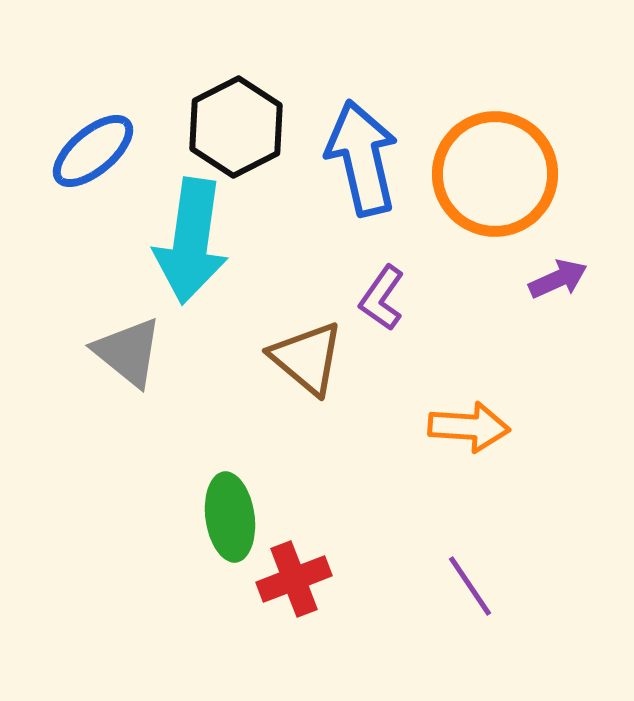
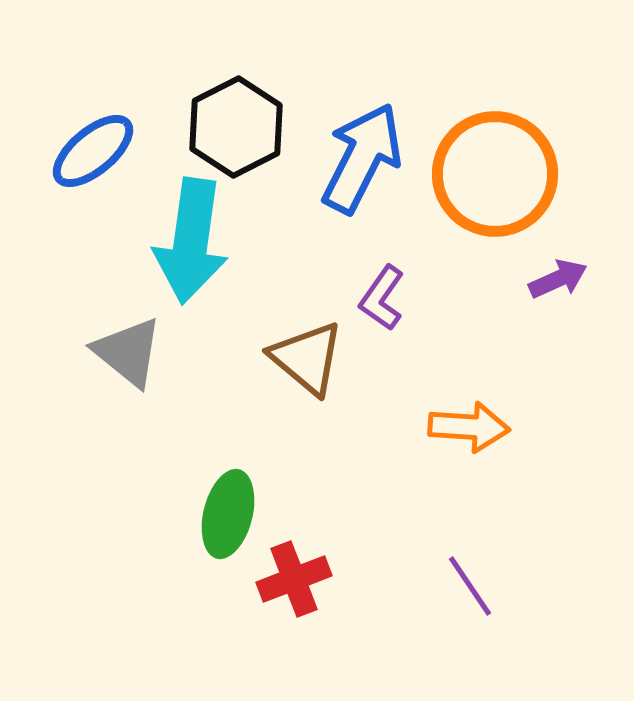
blue arrow: rotated 40 degrees clockwise
green ellipse: moved 2 px left, 3 px up; rotated 22 degrees clockwise
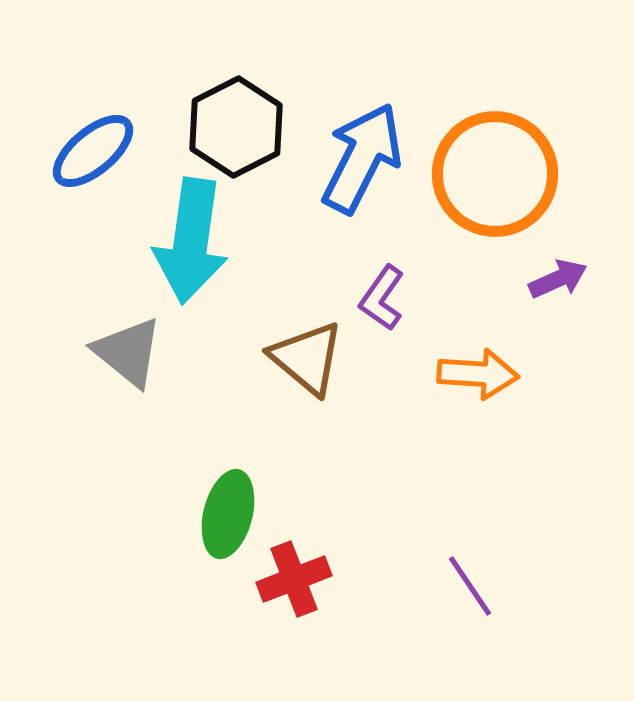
orange arrow: moved 9 px right, 53 px up
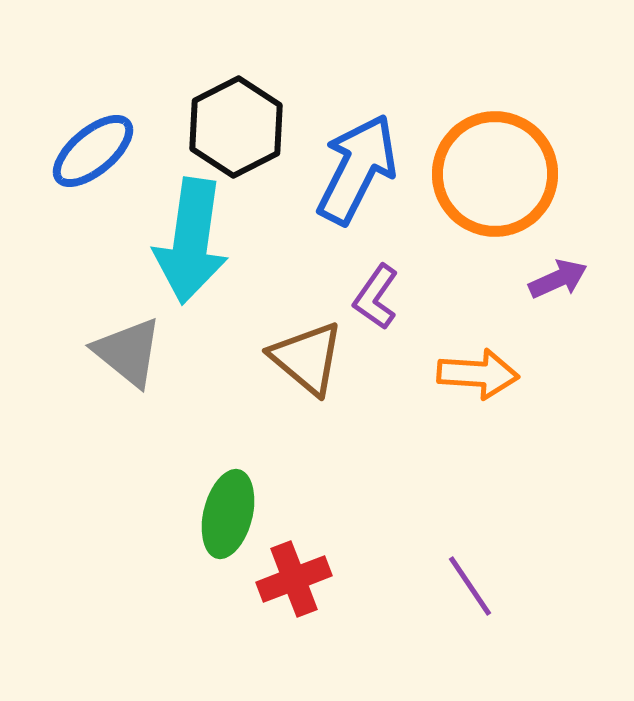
blue arrow: moved 5 px left, 11 px down
purple L-shape: moved 6 px left, 1 px up
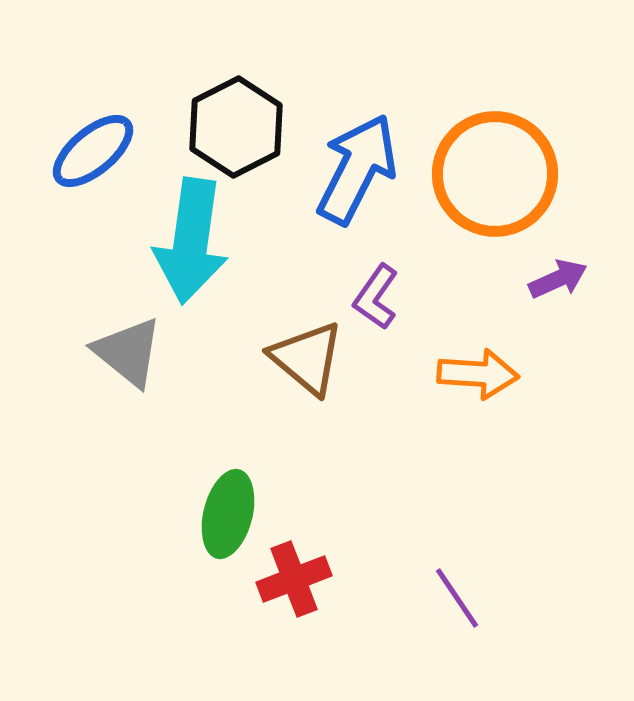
purple line: moved 13 px left, 12 px down
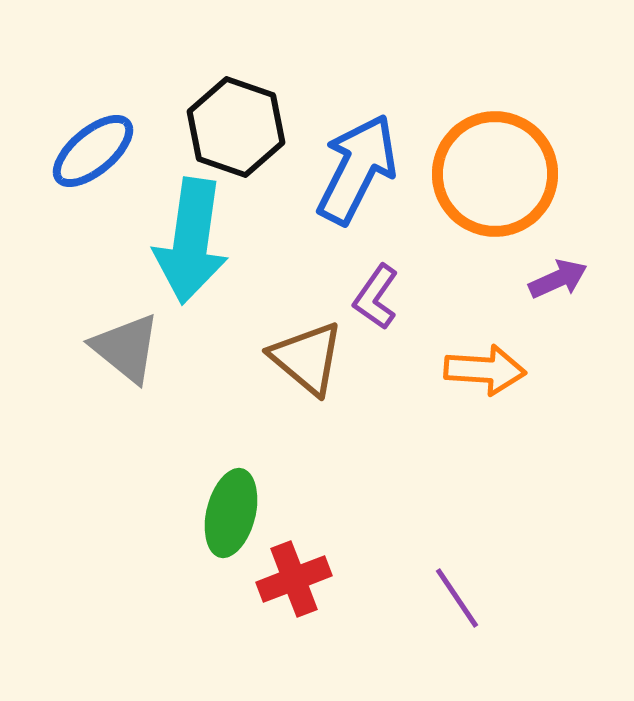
black hexagon: rotated 14 degrees counterclockwise
gray triangle: moved 2 px left, 4 px up
orange arrow: moved 7 px right, 4 px up
green ellipse: moved 3 px right, 1 px up
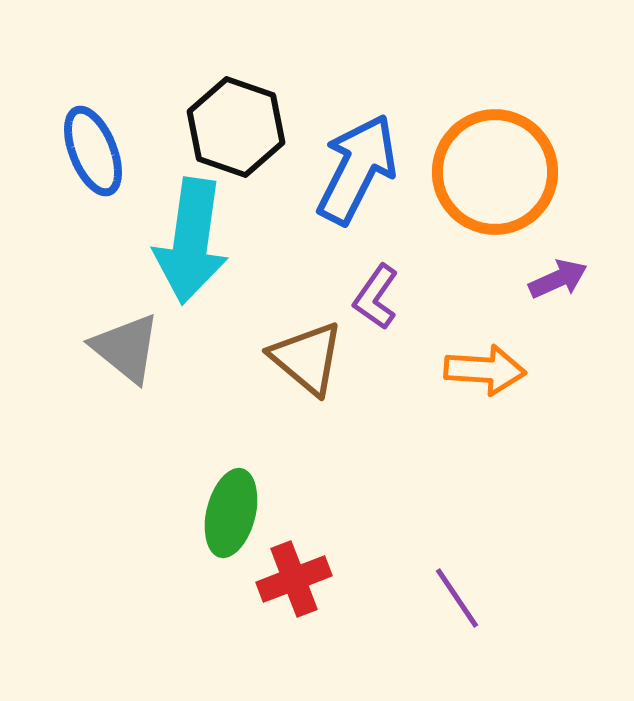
blue ellipse: rotated 72 degrees counterclockwise
orange circle: moved 2 px up
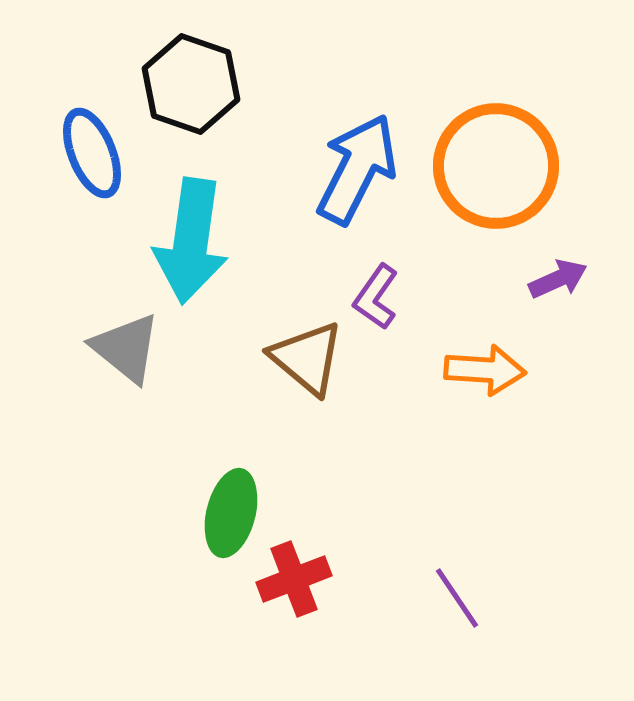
black hexagon: moved 45 px left, 43 px up
blue ellipse: moved 1 px left, 2 px down
orange circle: moved 1 px right, 6 px up
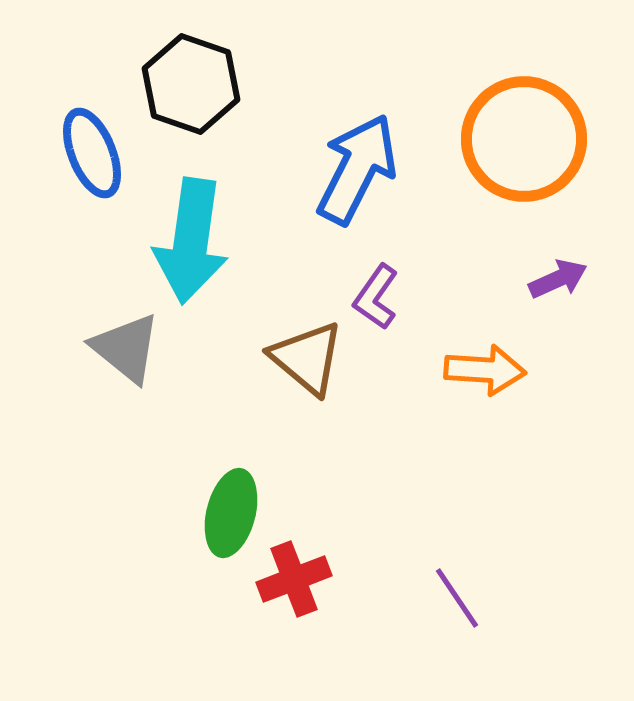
orange circle: moved 28 px right, 27 px up
